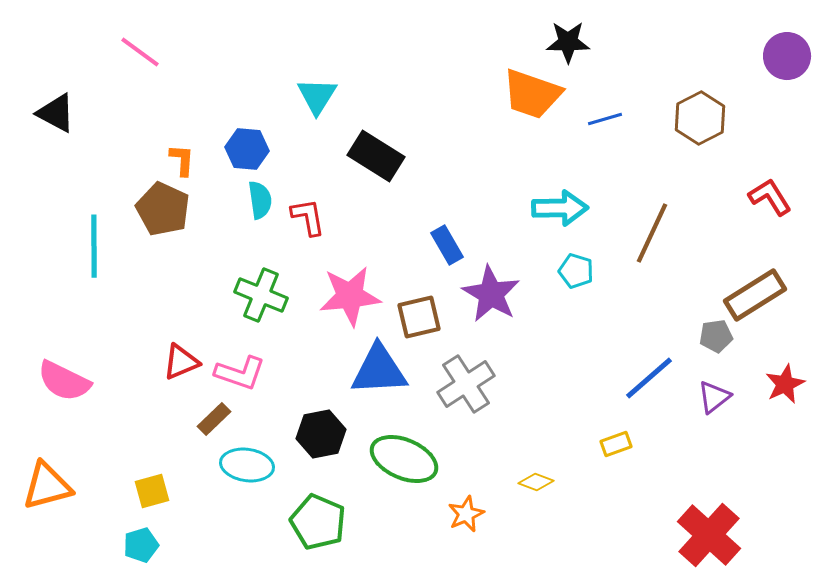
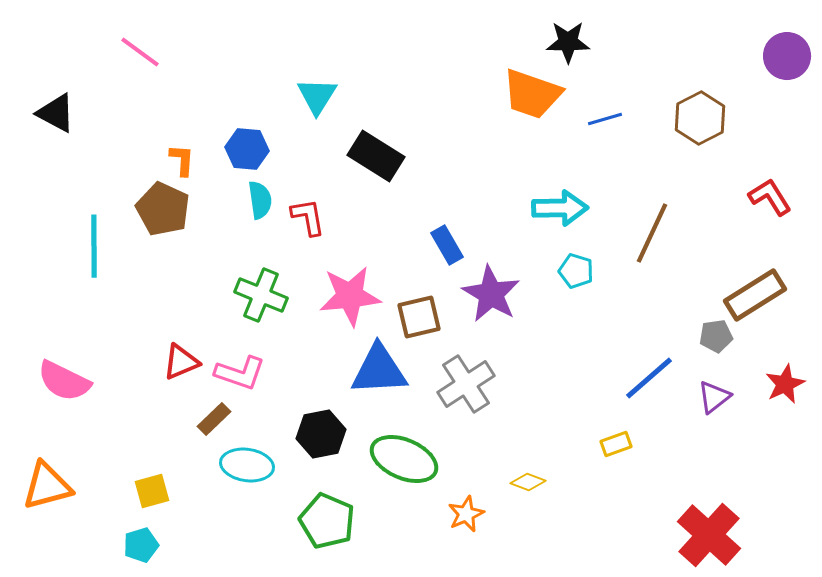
yellow diamond at (536, 482): moved 8 px left
green pentagon at (318, 522): moved 9 px right, 1 px up
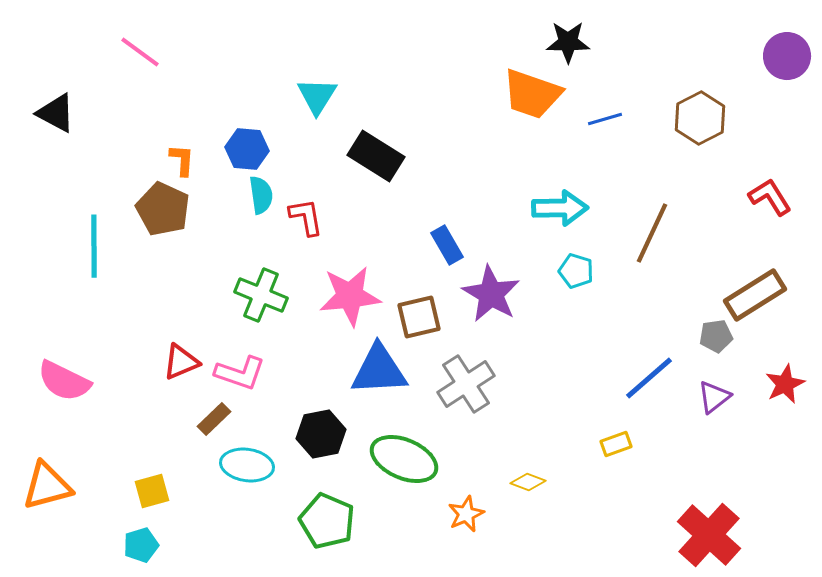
cyan semicircle at (260, 200): moved 1 px right, 5 px up
red L-shape at (308, 217): moved 2 px left
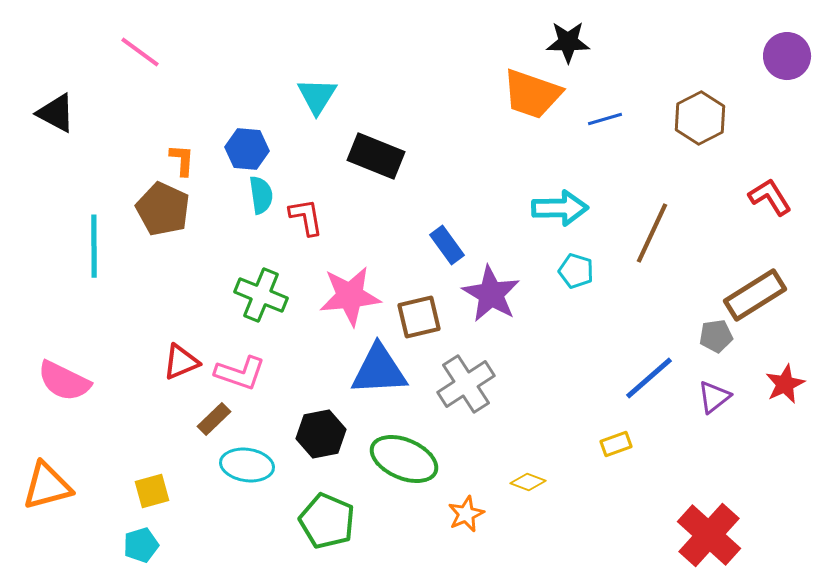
black rectangle at (376, 156): rotated 10 degrees counterclockwise
blue rectangle at (447, 245): rotated 6 degrees counterclockwise
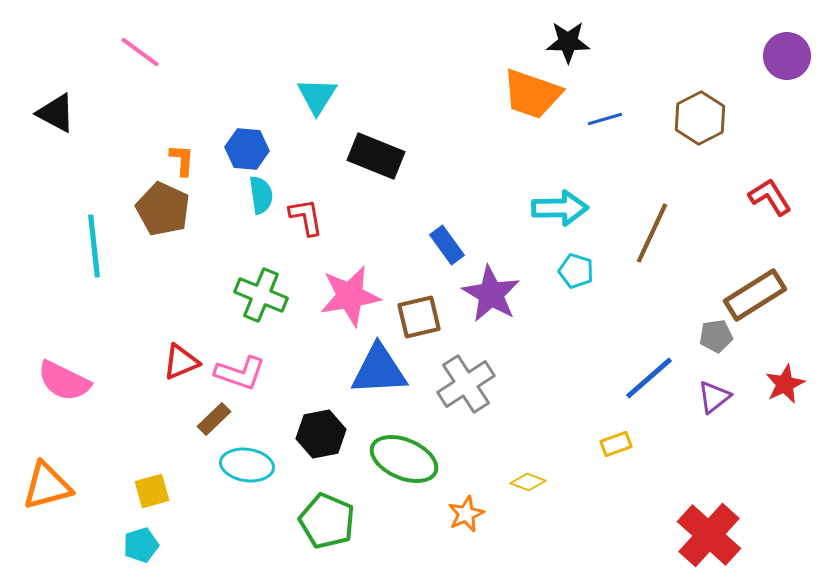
cyan line at (94, 246): rotated 6 degrees counterclockwise
pink star at (350, 296): rotated 4 degrees counterclockwise
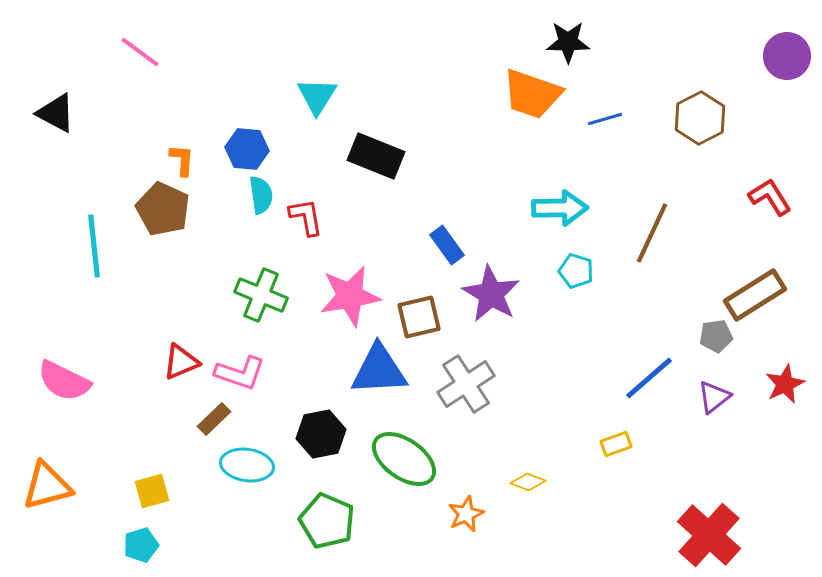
green ellipse at (404, 459): rotated 12 degrees clockwise
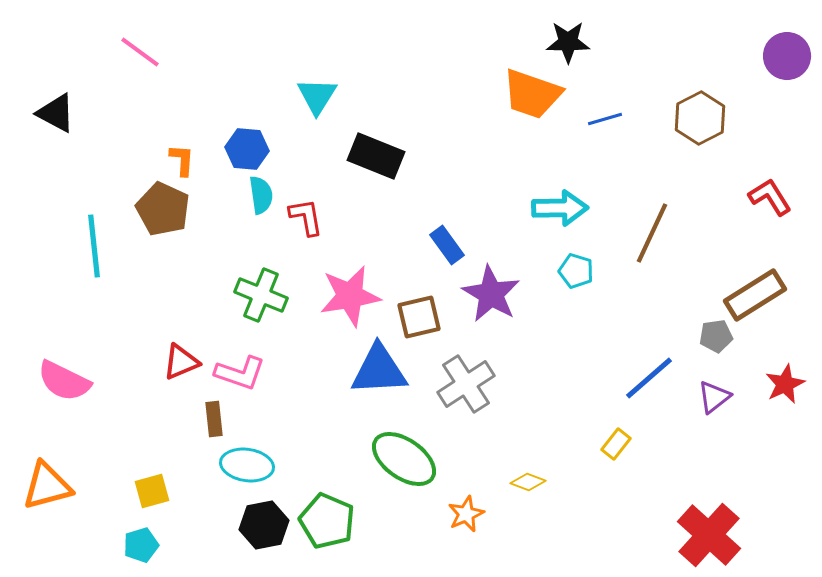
brown rectangle at (214, 419): rotated 52 degrees counterclockwise
black hexagon at (321, 434): moved 57 px left, 91 px down
yellow rectangle at (616, 444): rotated 32 degrees counterclockwise
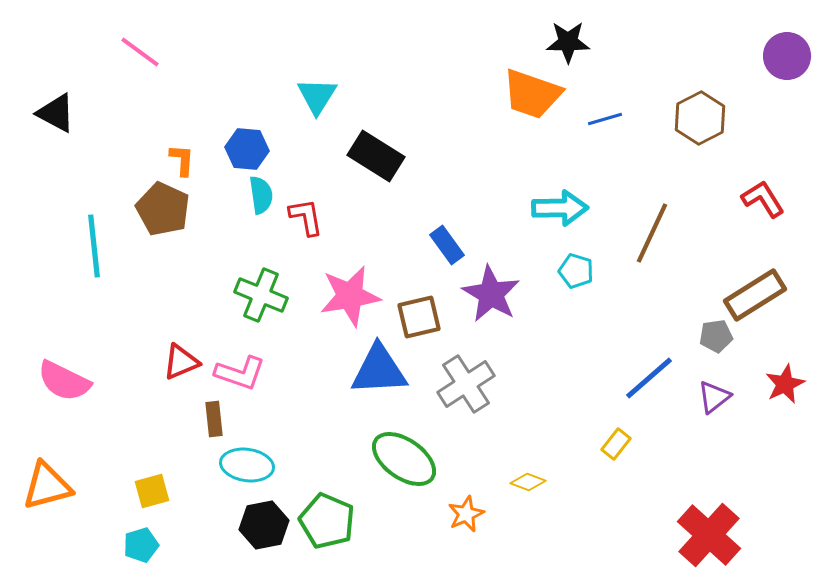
black rectangle at (376, 156): rotated 10 degrees clockwise
red L-shape at (770, 197): moved 7 px left, 2 px down
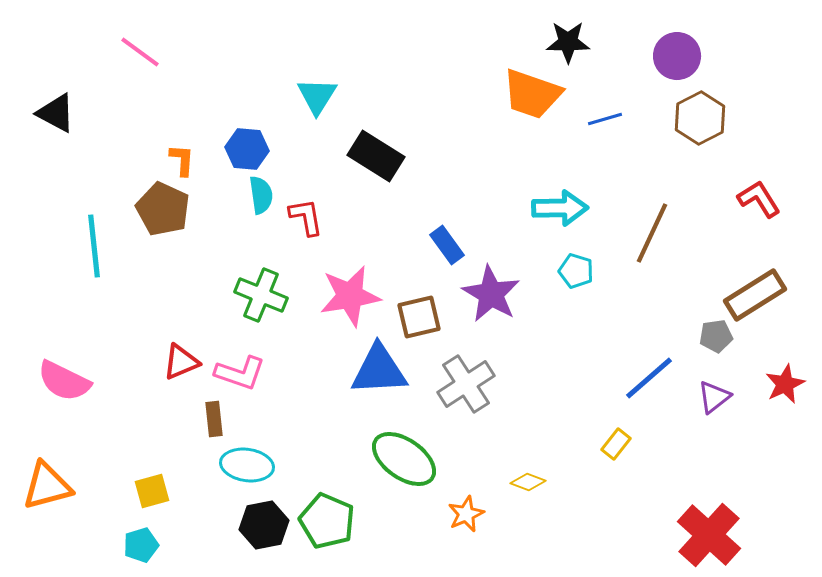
purple circle at (787, 56): moved 110 px left
red L-shape at (763, 199): moved 4 px left
